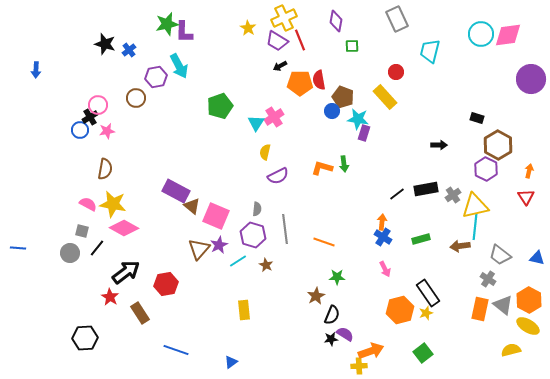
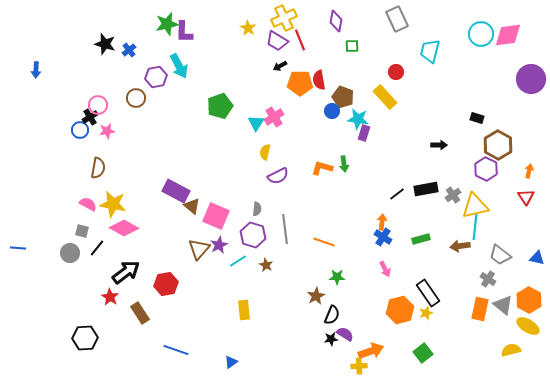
brown semicircle at (105, 169): moved 7 px left, 1 px up
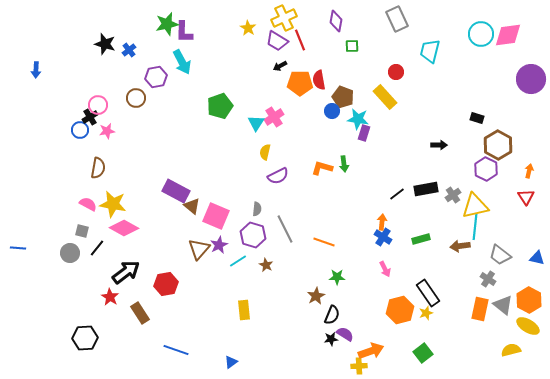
cyan arrow at (179, 66): moved 3 px right, 4 px up
gray line at (285, 229): rotated 20 degrees counterclockwise
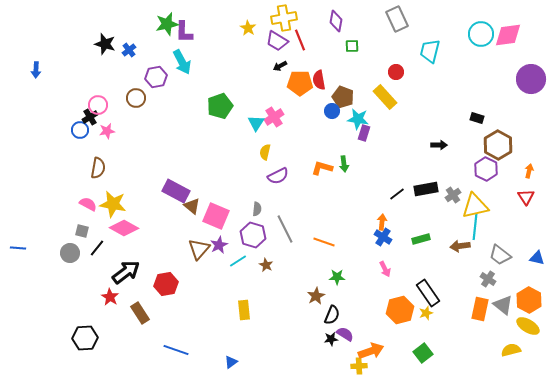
yellow cross at (284, 18): rotated 15 degrees clockwise
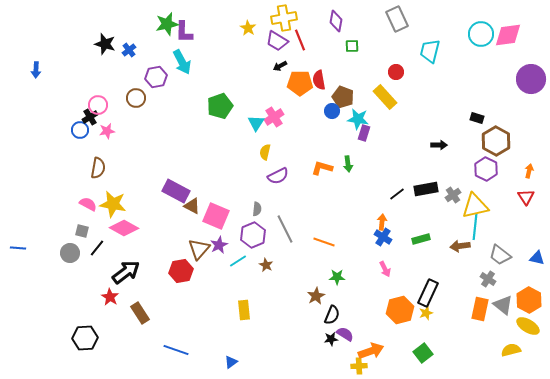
brown hexagon at (498, 145): moved 2 px left, 4 px up
green arrow at (344, 164): moved 4 px right
brown triangle at (192, 206): rotated 12 degrees counterclockwise
purple hexagon at (253, 235): rotated 20 degrees clockwise
red hexagon at (166, 284): moved 15 px right, 13 px up
black rectangle at (428, 293): rotated 60 degrees clockwise
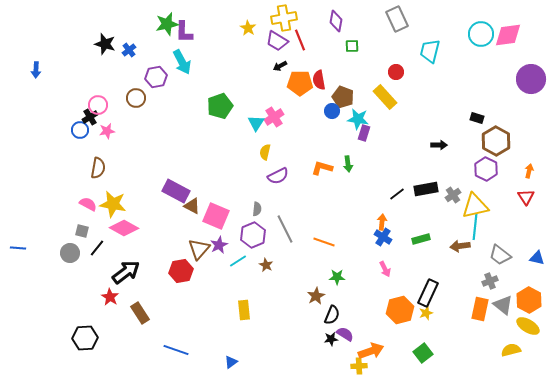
gray cross at (488, 279): moved 2 px right, 2 px down; rotated 35 degrees clockwise
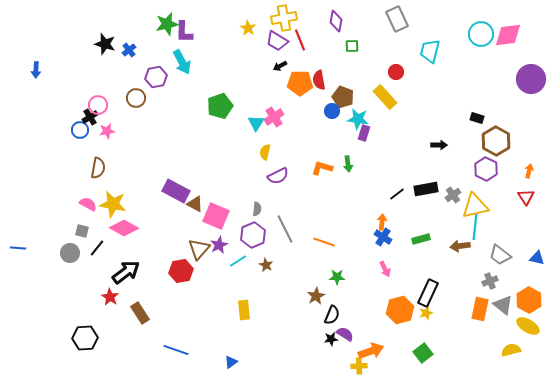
brown triangle at (192, 206): moved 3 px right, 2 px up
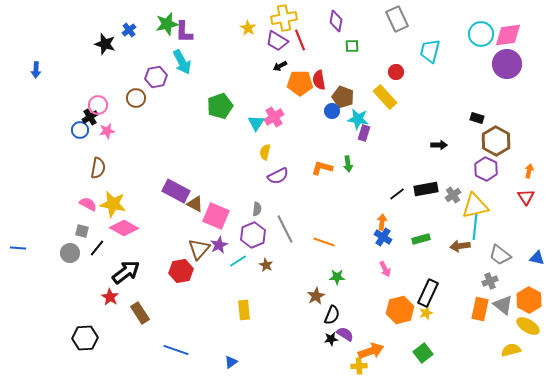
blue cross at (129, 50): moved 20 px up
purple circle at (531, 79): moved 24 px left, 15 px up
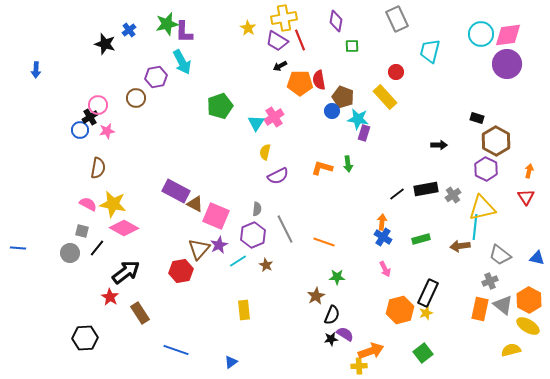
yellow triangle at (475, 206): moved 7 px right, 2 px down
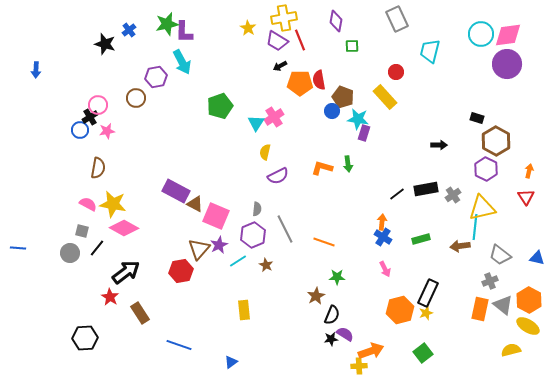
blue line at (176, 350): moved 3 px right, 5 px up
